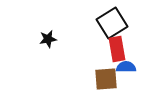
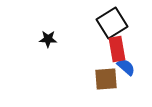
black star: rotated 12 degrees clockwise
blue semicircle: rotated 42 degrees clockwise
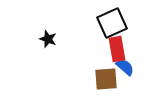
black square: rotated 8 degrees clockwise
black star: rotated 18 degrees clockwise
blue semicircle: moved 1 px left
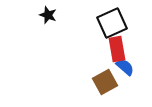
black star: moved 24 px up
brown square: moved 1 px left, 3 px down; rotated 25 degrees counterclockwise
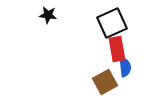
black star: rotated 12 degrees counterclockwise
blue semicircle: rotated 42 degrees clockwise
